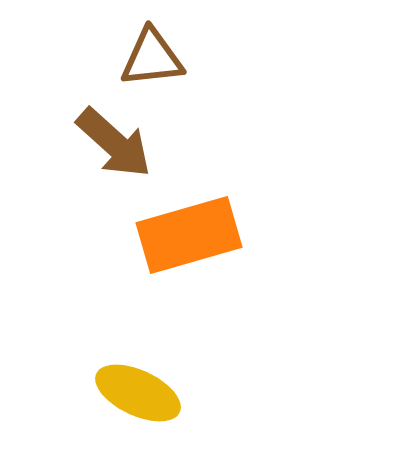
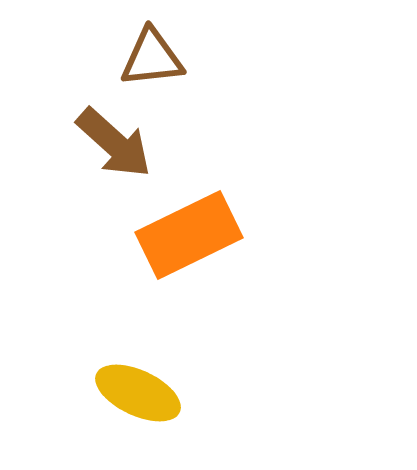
orange rectangle: rotated 10 degrees counterclockwise
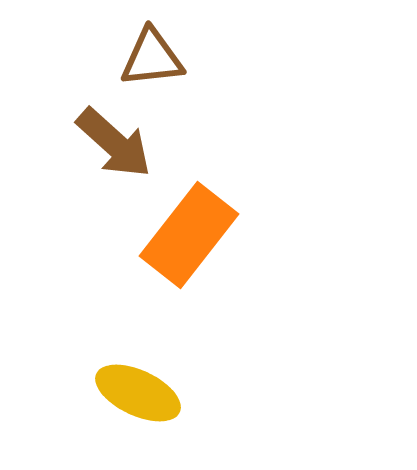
orange rectangle: rotated 26 degrees counterclockwise
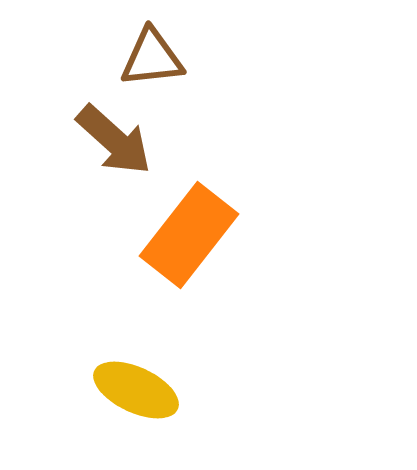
brown arrow: moved 3 px up
yellow ellipse: moved 2 px left, 3 px up
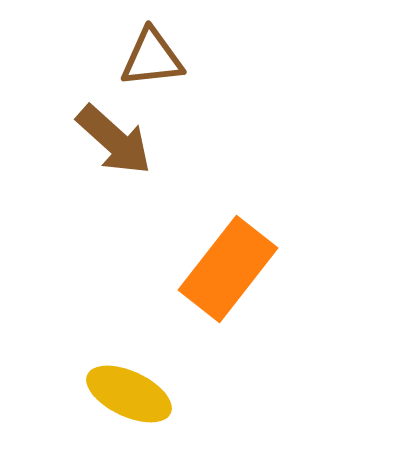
orange rectangle: moved 39 px right, 34 px down
yellow ellipse: moved 7 px left, 4 px down
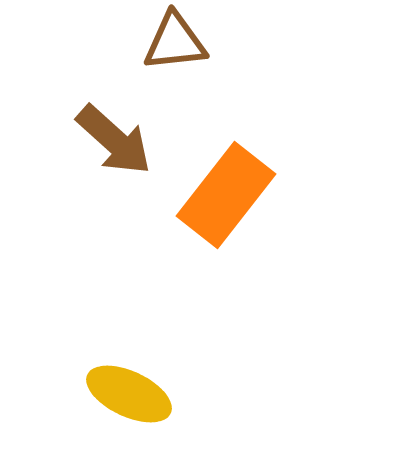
brown triangle: moved 23 px right, 16 px up
orange rectangle: moved 2 px left, 74 px up
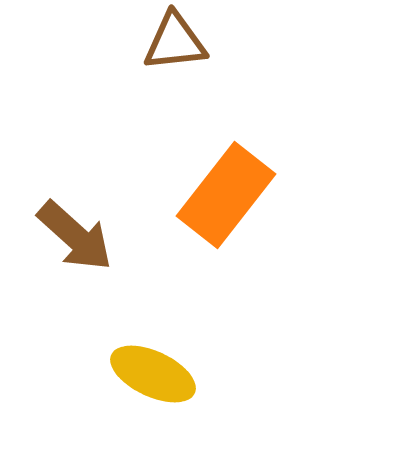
brown arrow: moved 39 px left, 96 px down
yellow ellipse: moved 24 px right, 20 px up
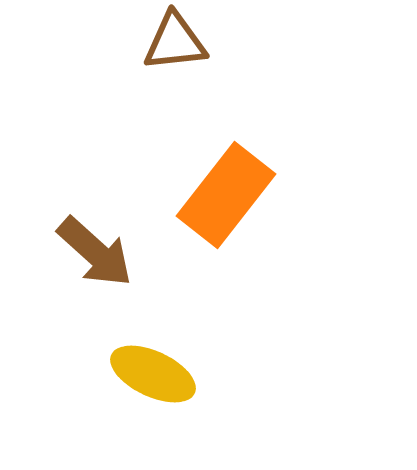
brown arrow: moved 20 px right, 16 px down
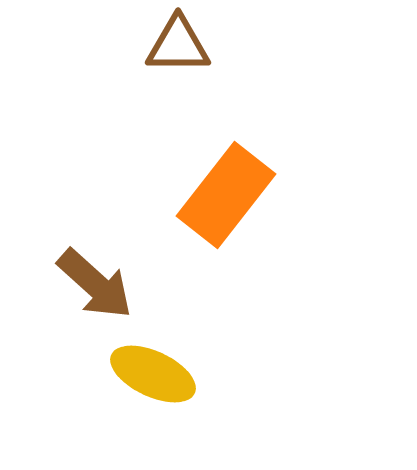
brown triangle: moved 3 px right, 3 px down; rotated 6 degrees clockwise
brown arrow: moved 32 px down
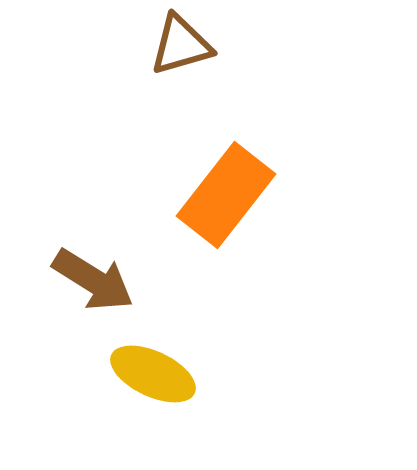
brown triangle: moved 3 px right; rotated 16 degrees counterclockwise
brown arrow: moved 2 px left, 4 px up; rotated 10 degrees counterclockwise
